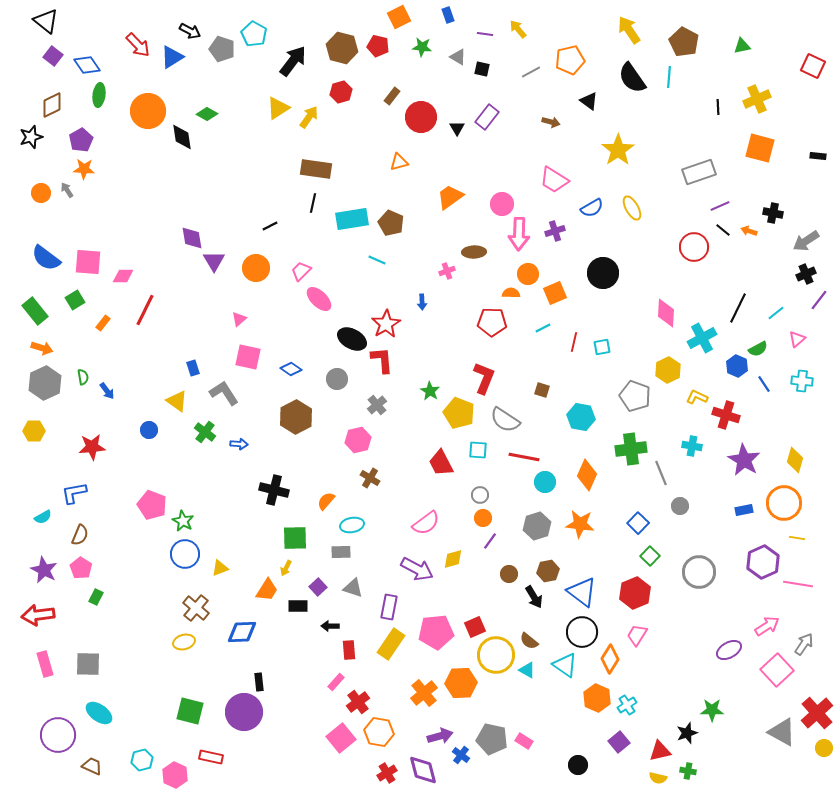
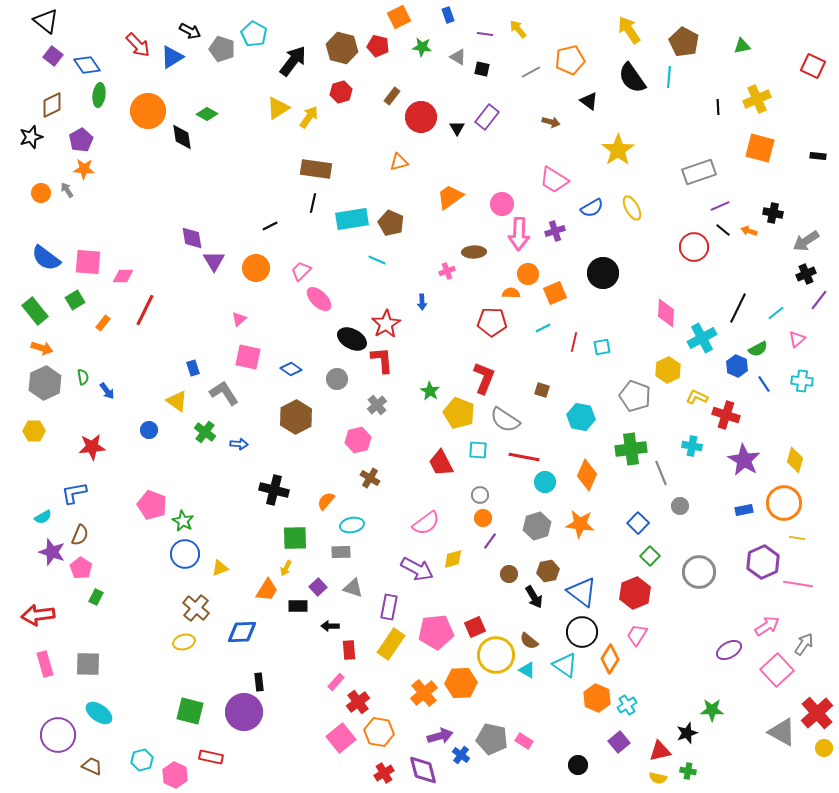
purple star at (44, 570): moved 8 px right, 18 px up; rotated 8 degrees counterclockwise
red cross at (387, 773): moved 3 px left
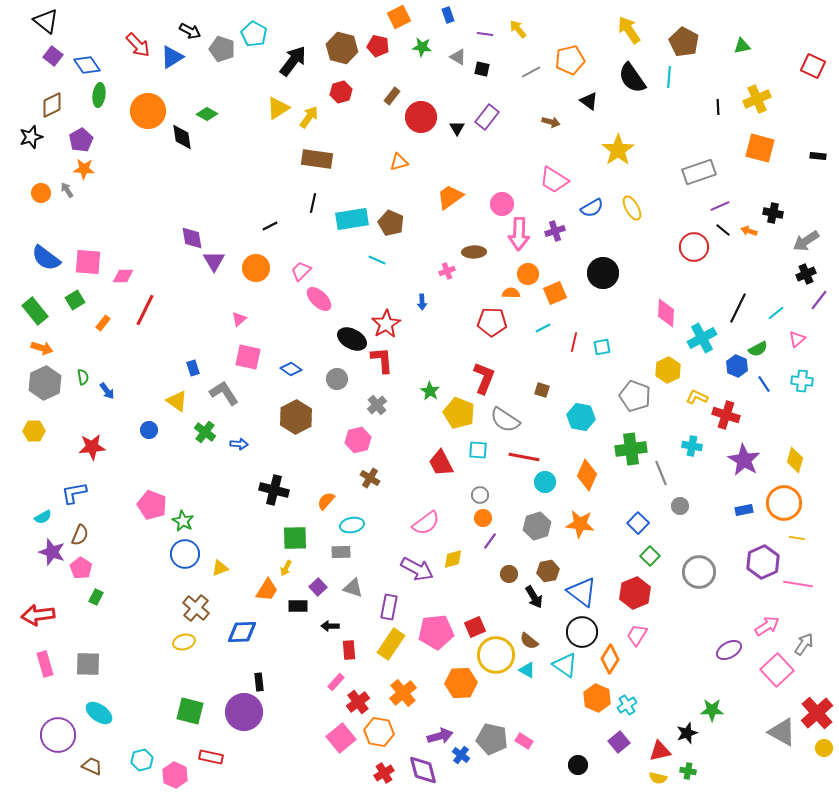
brown rectangle at (316, 169): moved 1 px right, 10 px up
orange cross at (424, 693): moved 21 px left
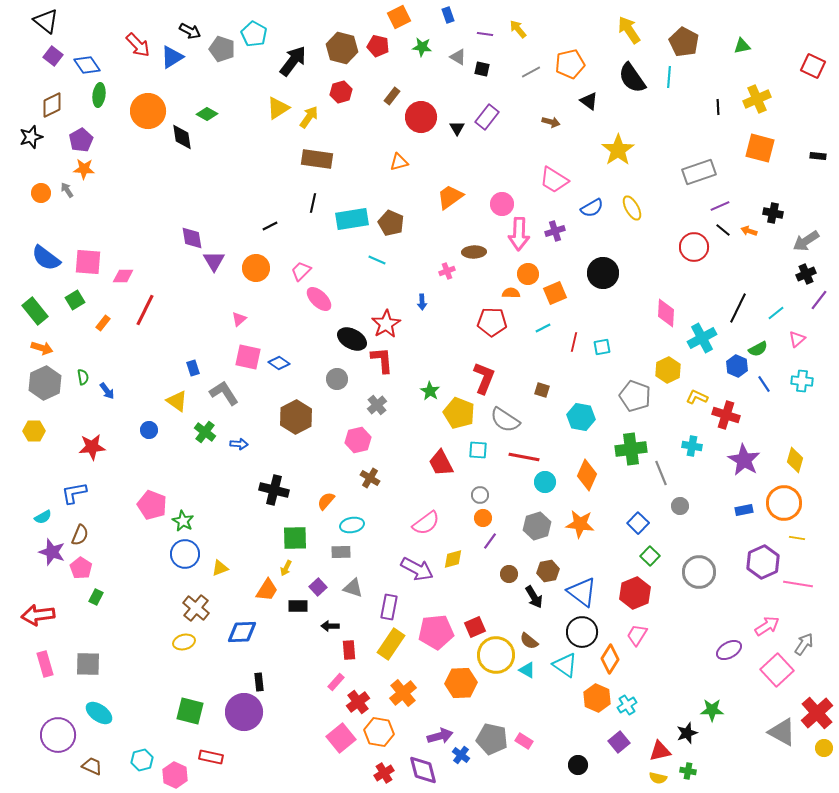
orange pentagon at (570, 60): moved 4 px down
blue diamond at (291, 369): moved 12 px left, 6 px up
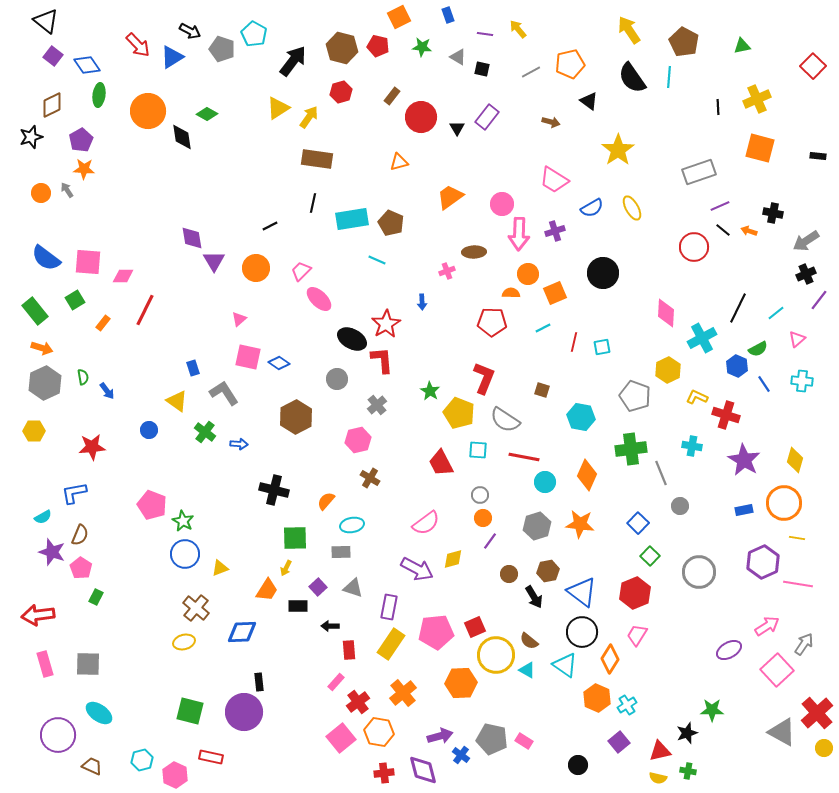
red square at (813, 66): rotated 20 degrees clockwise
red cross at (384, 773): rotated 24 degrees clockwise
